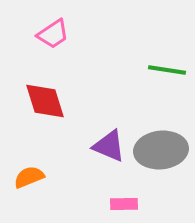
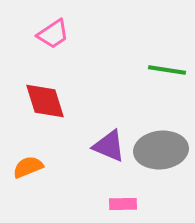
orange semicircle: moved 1 px left, 10 px up
pink rectangle: moved 1 px left
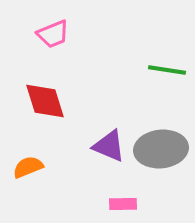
pink trapezoid: rotated 12 degrees clockwise
gray ellipse: moved 1 px up
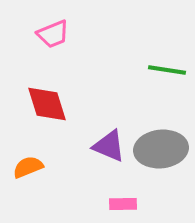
red diamond: moved 2 px right, 3 px down
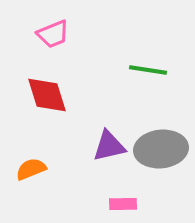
green line: moved 19 px left
red diamond: moved 9 px up
purple triangle: rotated 36 degrees counterclockwise
orange semicircle: moved 3 px right, 2 px down
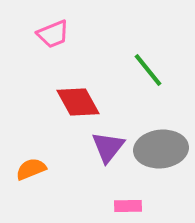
green line: rotated 42 degrees clockwise
red diamond: moved 31 px right, 7 px down; rotated 12 degrees counterclockwise
purple triangle: moved 1 px left, 1 px down; rotated 39 degrees counterclockwise
pink rectangle: moved 5 px right, 2 px down
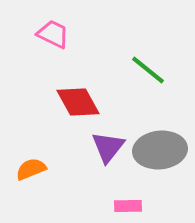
pink trapezoid: rotated 132 degrees counterclockwise
green line: rotated 12 degrees counterclockwise
gray ellipse: moved 1 px left, 1 px down
